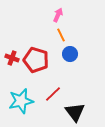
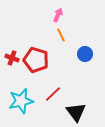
blue circle: moved 15 px right
black triangle: moved 1 px right
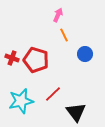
orange line: moved 3 px right
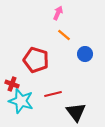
pink arrow: moved 2 px up
orange line: rotated 24 degrees counterclockwise
red cross: moved 26 px down
red line: rotated 30 degrees clockwise
cyan star: rotated 30 degrees clockwise
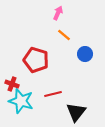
black triangle: rotated 15 degrees clockwise
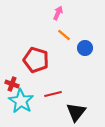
blue circle: moved 6 px up
cyan star: rotated 15 degrees clockwise
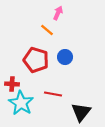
orange line: moved 17 px left, 5 px up
blue circle: moved 20 px left, 9 px down
red cross: rotated 16 degrees counterclockwise
red line: rotated 24 degrees clockwise
cyan star: moved 2 px down
black triangle: moved 5 px right
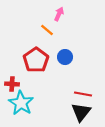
pink arrow: moved 1 px right, 1 px down
red pentagon: rotated 20 degrees clockwise
red line: moved 30 px right
